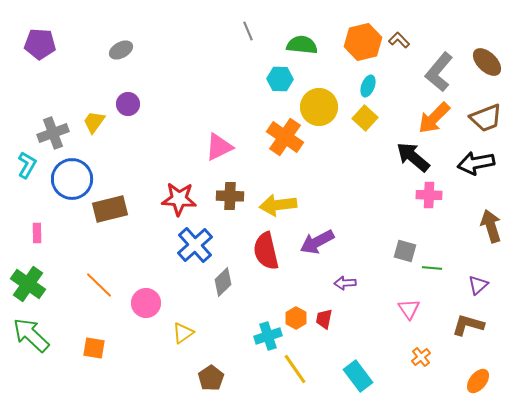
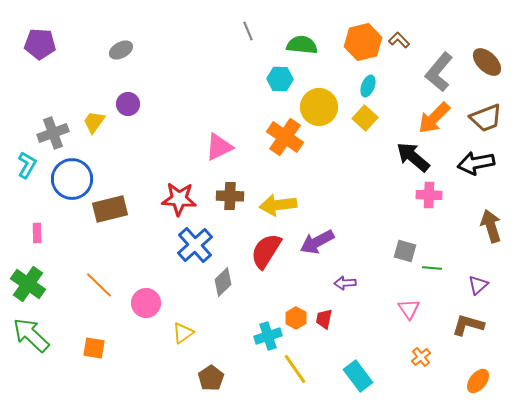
red semicircle at (266, 251): rotated 45 degrees clockwise
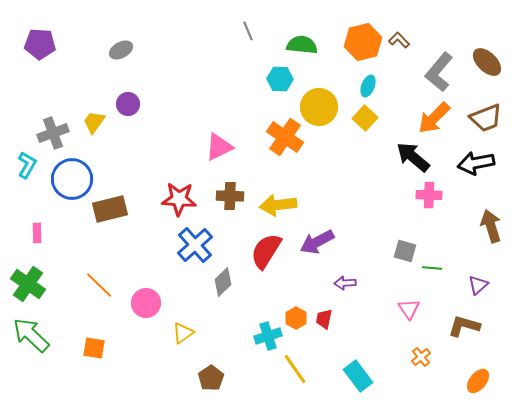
brown L-shape at (468, 325): moved 4 px left, 1 px down
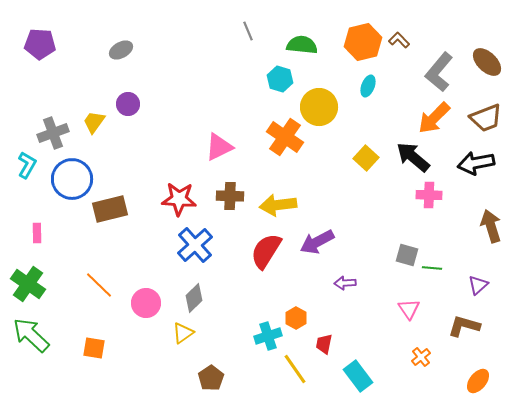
cyan hexagon at (280, 79): rotated 15 degrees clockwise
yellow square at (365, 118): moved 1 px right, 40 px down
gray square at (405, 251): moved 2 px right, 4 px down
gray diamond at (223, 282): moved 29 px left, 16 px down
red trapezoid at (324, 319): moved 25 px down
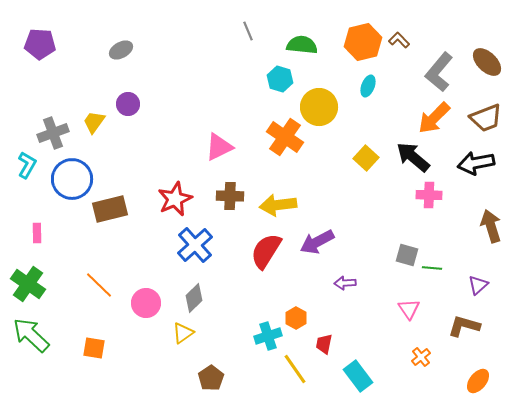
red star at (179, 199): moved 4 px left; rotated 28 degrees counterclockwise
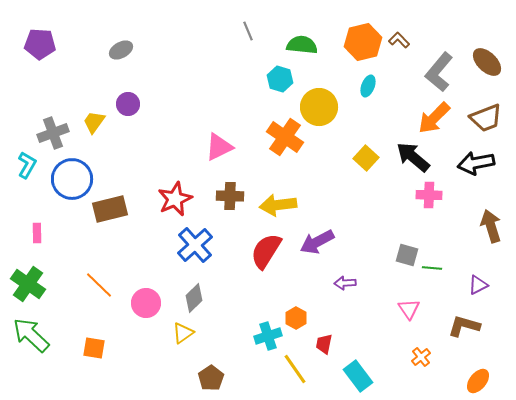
purple triangle at (478, 285): rotated 15 degrees clockwise
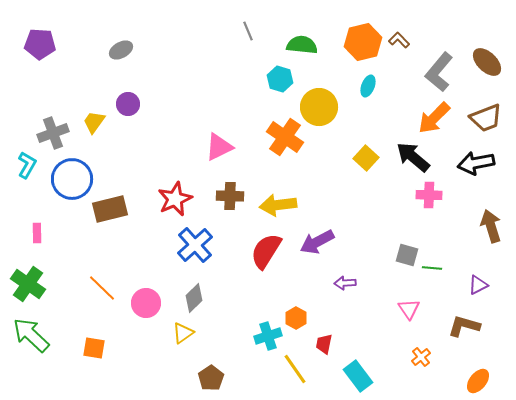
orange line at (99, 285): moved 3 px right, 3 px down
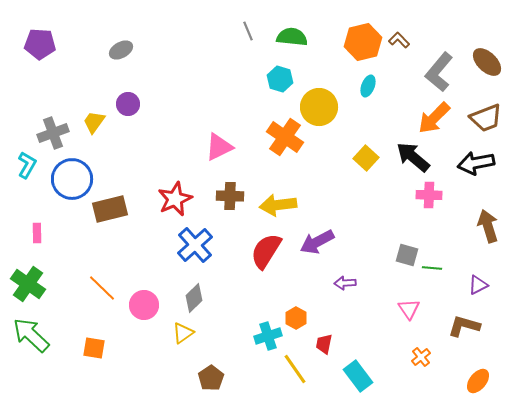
green semicircle at (302, 45): moved 10 px left, 8 px up
brown arrow at (491, 226): moved 3 px left
pink circle at (146, 303): moved 2 px left, 2 px down
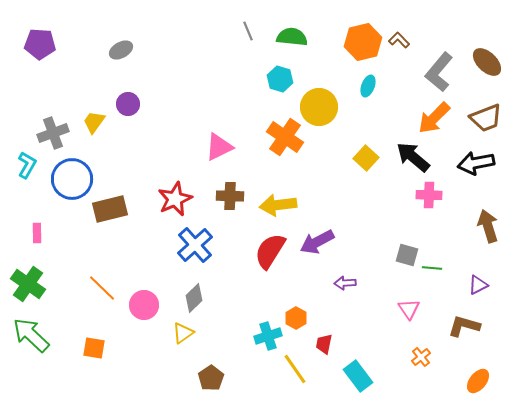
red semicircle at (266, 251): moved 4 px right
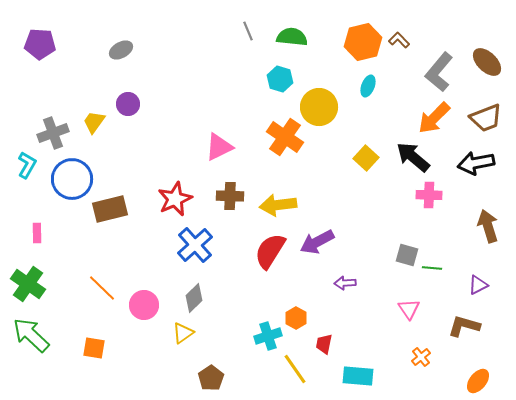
cyan rectangle at (358, 376): rotated 48 degrees counterclockwise
